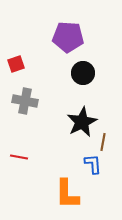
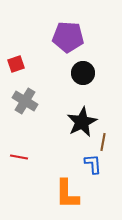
gray cross: rotated 20 degrees clockwise
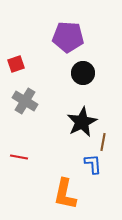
orange L-shape: moved 2 px left; rotated 12 degrees clockwise
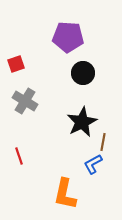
red line: moved 1 px up; rotated 60 degrees clockwise
blue L-shape: rotated 115 degrees counterclockwise
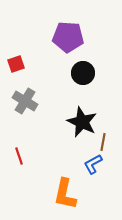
black star: rotated 20 degrees counterclockwise
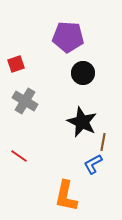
red line: rotated 36 degrees counterclockwise
orange L-shape: moved 1 px right, 2 px down
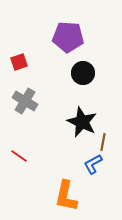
red square: moved 3 px right, 2 px up
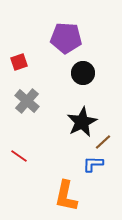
purple pentagon: moved 2 px left, 1 px down
gray cross: moved 2 px right; rotated 10 degrees clockwise
black star: rotated 20 degrees clockwise
brown line: rotated 36 degrees clockwise
blue L-shape: rotated 30 degrees clockwise
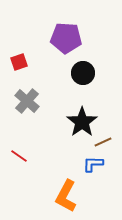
black star: rotated 8 degrees counterclockwise
brown line: rotated 18 degrees clockwise
orange L-shape: rotated 16 degrees clockwise
